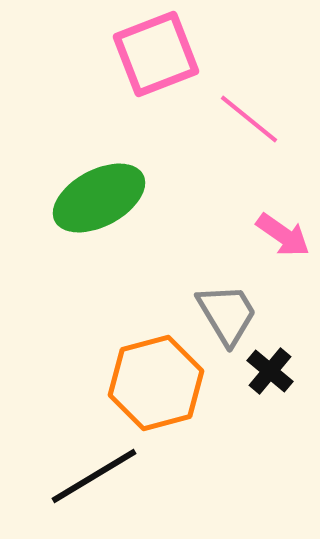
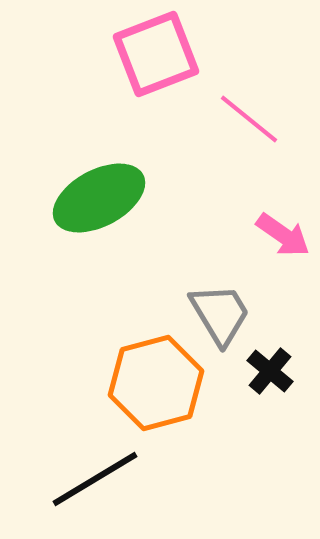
gray trapezoid: moved 7 px left
black line: moved 1 px right, 3 px down
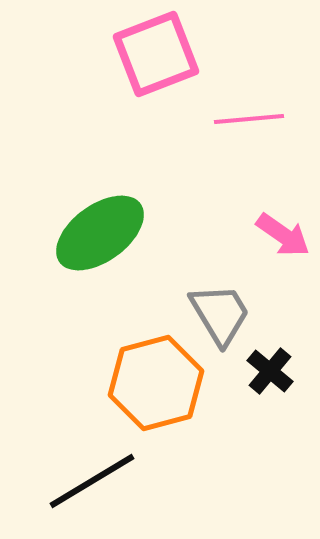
pink line: rotated 44 degrees counterclockwise
green ellipse: moved 1 px right, 35 px down; rotated 8 degrees counterclockwise
black line: moved 3 px left, 2 px down
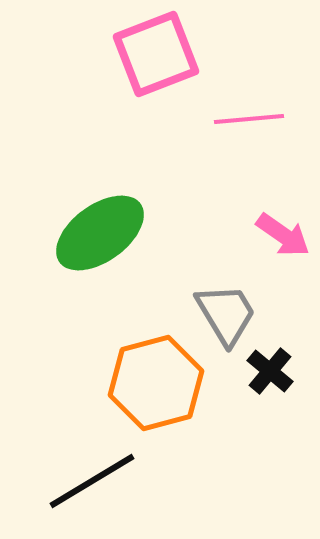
gray trapezoid: moved 6 px right
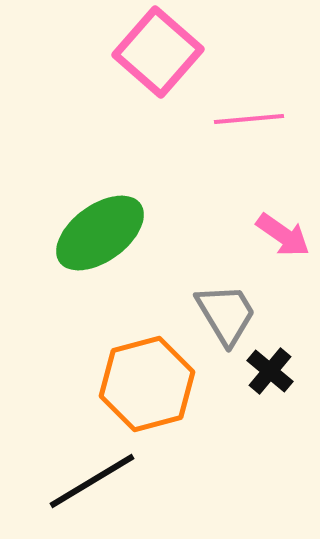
pink square: moved 2 px right, 2 px up; rotated 28 degrees counterclockwise
orange hexagon: moved 9 px left, 1 px down
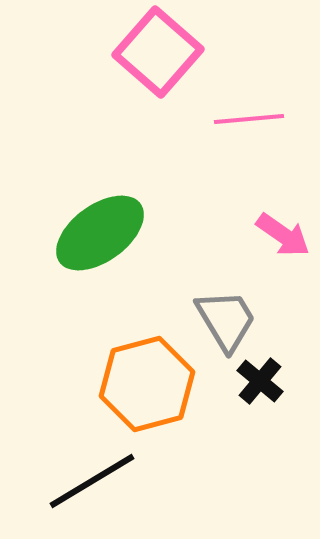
gray trapezoid: moved 6 px down
black cross: moved 10 px left, 10 px down
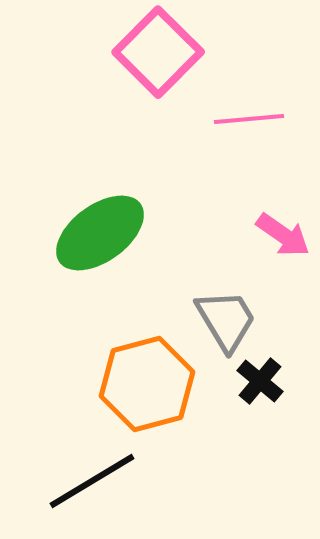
pink square: rotated 4 degrees clockwise
